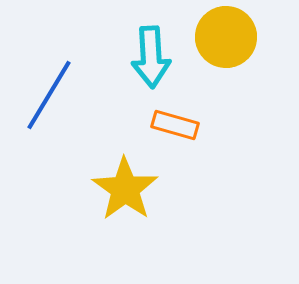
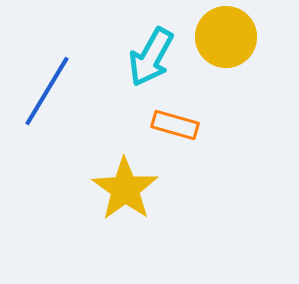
cyan arrow: rotated 32 degrees clockwise
blue line: moved 2 px left, 4 px up
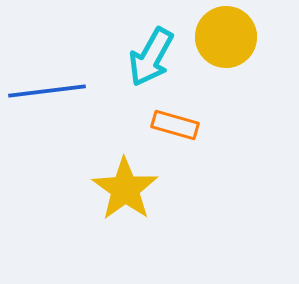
blue line: rotated 52 degrees clockwise
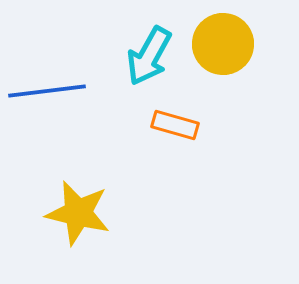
yellow circle: moved 3 px left, 7 px down
cyan arrow: moved 2 px left, 1 px up
yellow star: moved 47 px left, 24 px down; rotated 22 degrees counterclockwise
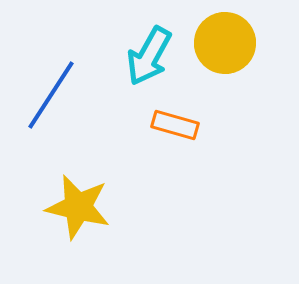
yellow circle: moved 2 px right, 1 px up
blue line: moved 4 px right, 4 px down; rotated 50 degrees counterclockwise
yellow star: moved 6 px up
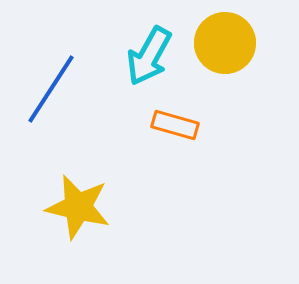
blue line: moved 6 px up
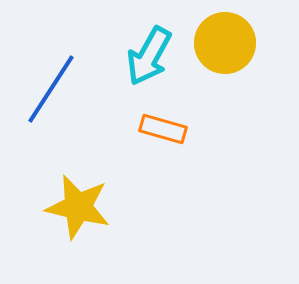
orange rectangle: moved 12 px left, 4 px down
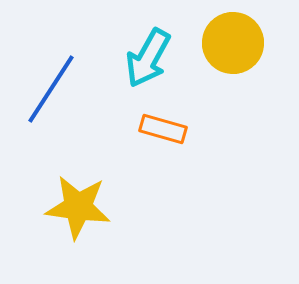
yellow circle: moved 8 px right
cyan arrow: moved 1 px left, 2 px down
yellow star: rotated 6 degrees counterclockwise
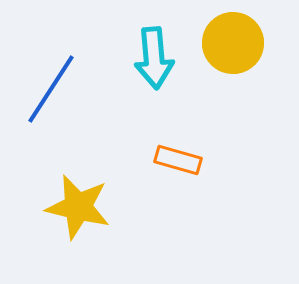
cyan arrow: moved 6 px right; rotated 34 degrees counterclockwise
orange rectangle: moved 15 px right, 31 px down
yellow star: rotated 6 degrees clockwise
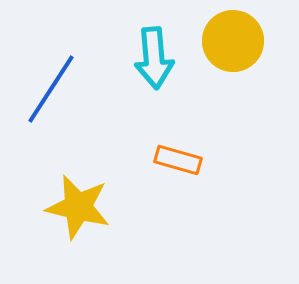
yellow circle: moved 2 px up
